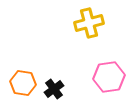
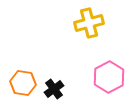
pink hexagon: rotated 20 degrees counterclockwise
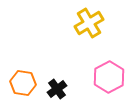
yellow cross: rotated 16 degrees counterclockwise
black cross: moved 3 px right
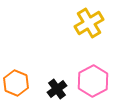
pink hexagon: moved 16 px left, 4 px down
orange hexagon: moved 7 px left; rotated 15 degrees clockwise
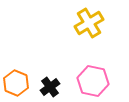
pink hexagon: rotated 20 degrees counterclockwise
black cross: moved 7 px left, 2 px up
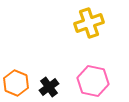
yellow cross: rotated 12 degrees clockwise
black cross: moved 1 px left
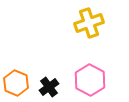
pink hexagon: moved 3 px left, 1 px up; rotated 16 degrees clockwise
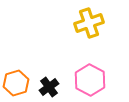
orange hexagon: rotated 20 degrees clockwise
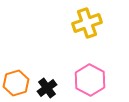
yellow cross: moved 2 px left
black cross: moved 2 px left, 1 px down
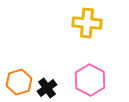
yellow cross: rotated 24 degrees clockwise
orange hexagon: moved 3 px right, 1 px up
